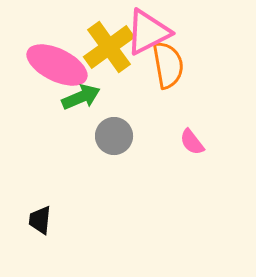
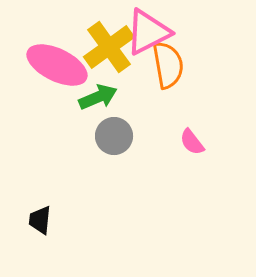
green arrow: moved 17 px right
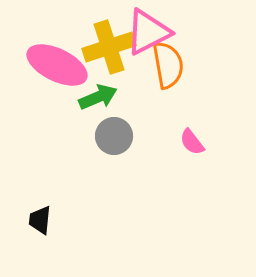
yellow cross: rotated 18 degrees clockwise
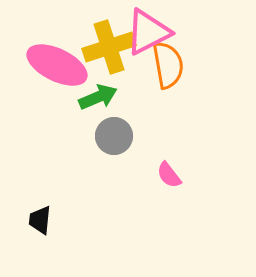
pink semicircle: moved 23 px left, 33 px down
